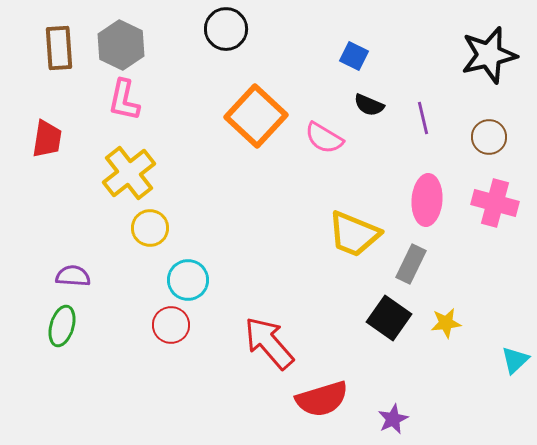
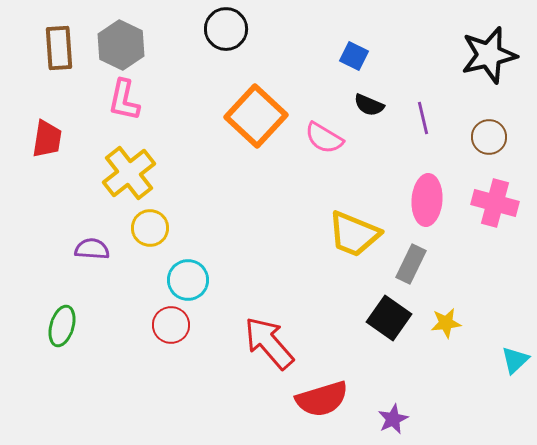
purple semicircle: moved 19 px right, 27 px up
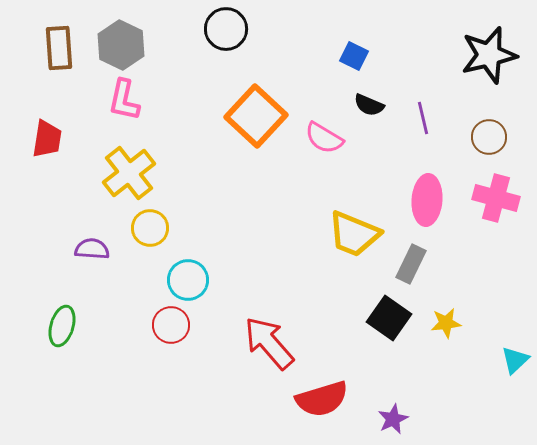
pink cross: moved 1 px right, 5 px up
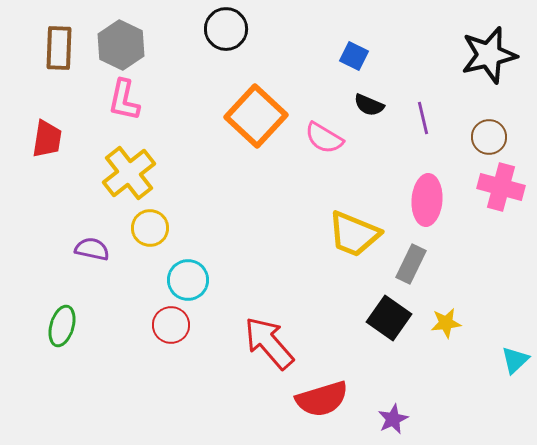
brown rectangle: rotated 6 degrees clockwise
pink cross: moved 5 px right, 11 px up
purple semicircle: rotated 8 degrees clockwise
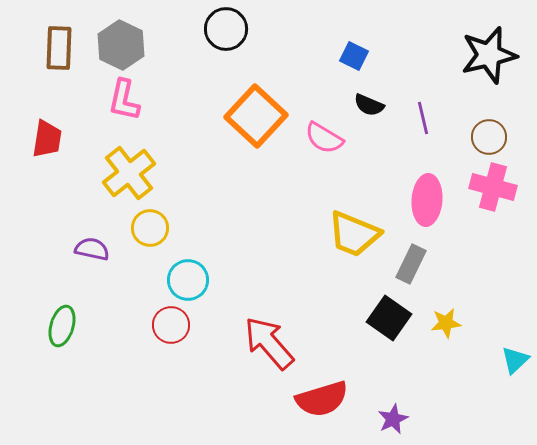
pink cross: moved 8 px left
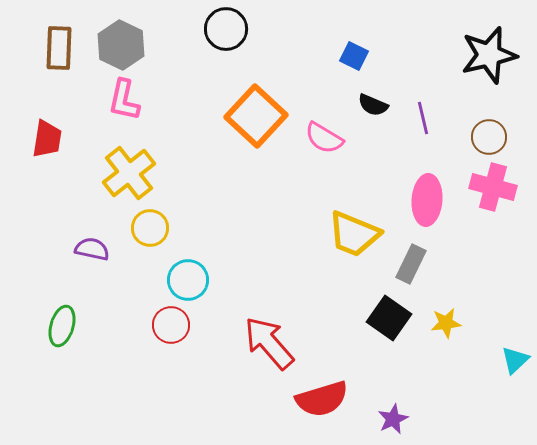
black semicircle: moved 4 px right
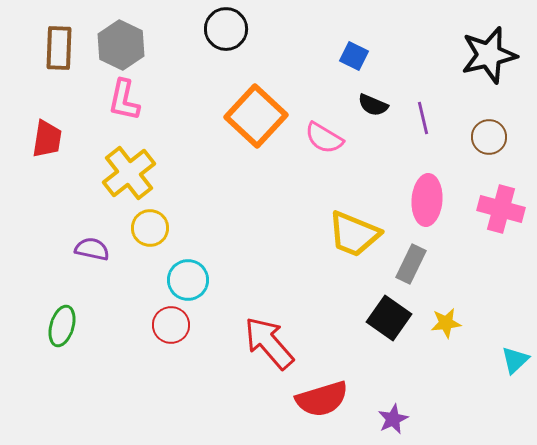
pink cross: moved 8 px right, 22 px down
